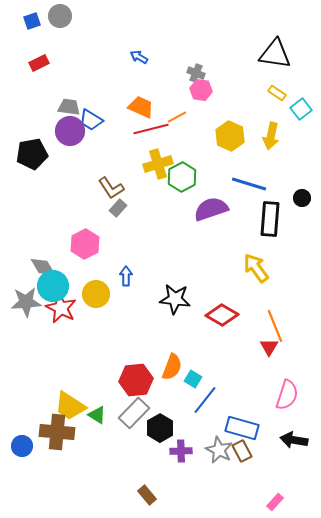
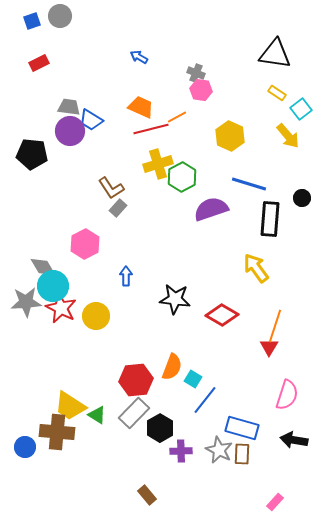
yellow arrow at (271, 136): moved 17 px right; rotated 52 degrees counterclockwise
black pentagon at (32, 154): rotated 16 degrees clockwise
yellow circle at (96, 294): moved 22 px down
orange line at (275, 326): rotated 40 degrees clockwise
blue circle at (22, 446): moved 3 px right, 1 px down
brown rectangle at (242, 451): moved 3 px down; rotated 30 degrees clockwise
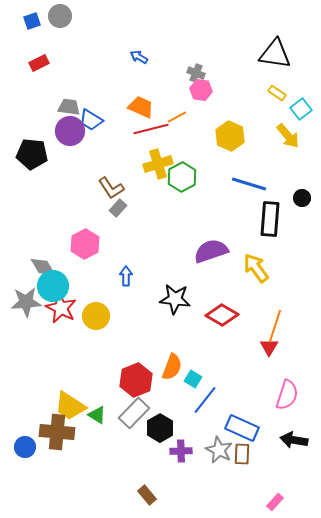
purple semicircle at (211, 209): moved 42 px down
red hexagon at (136, 380): rotated 16 degrees counterclockwise
blue rectangle at (242, 428): rotated 8 degrees clockwise
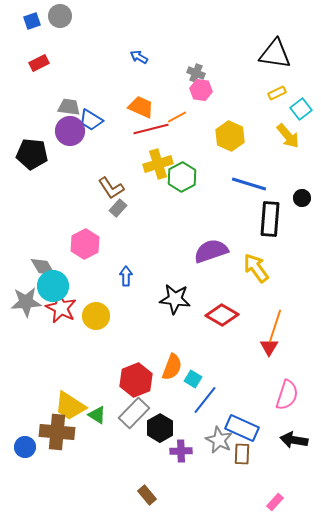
yellow rectangle at (277, 93): rotated 60 degrees counterclockwise
gray star at (219, 450): moved 10 px up
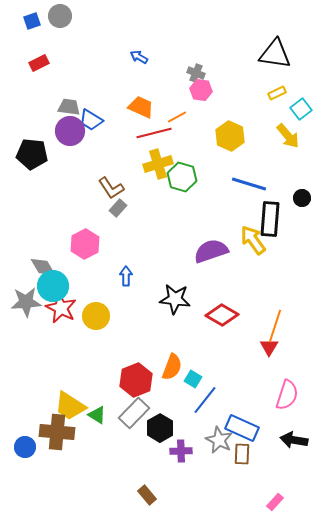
red line at (151, 129): moved 3 px right, 4 px down
green hexagon at (182, 177): rotated 16 degrees counterclockwise
yellow arrow at (256, 268): moved 3 px left, 28 px up
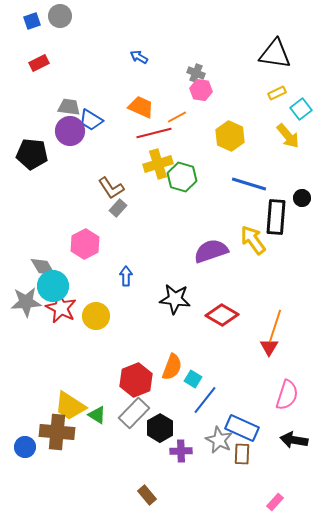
black rectangle at (270, 219): moved 6 px right, 2 px up
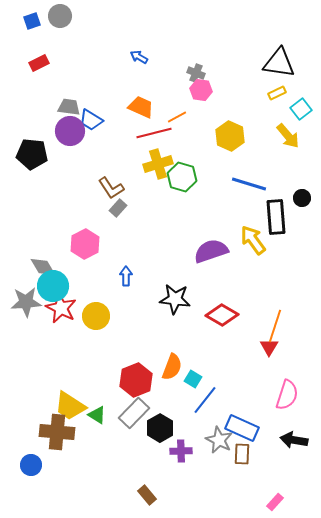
black triangle at (275, 54): moved 4 px right, 9 px down
black rectangle at (276, 217): rotated 8 degrees counterclockwise
blue circle at (25, 447): moved 6 px right, 18 px down
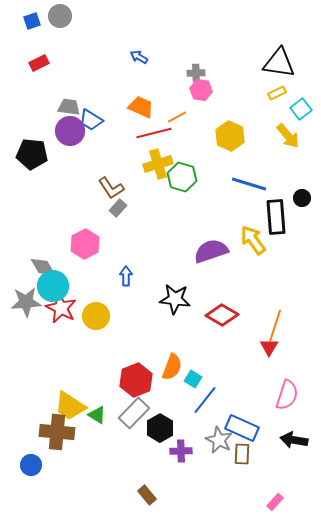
gray cross at (196, 73): rotated 24 degrees counterclockwise
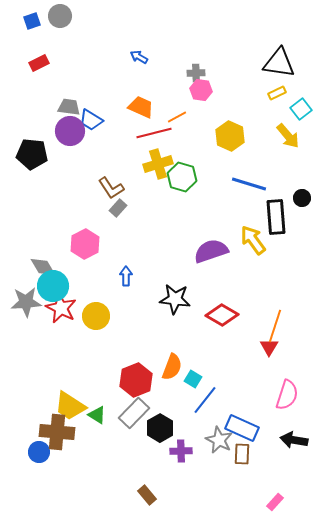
blue circle at (31, 465): moved 8 px right, 13 px up
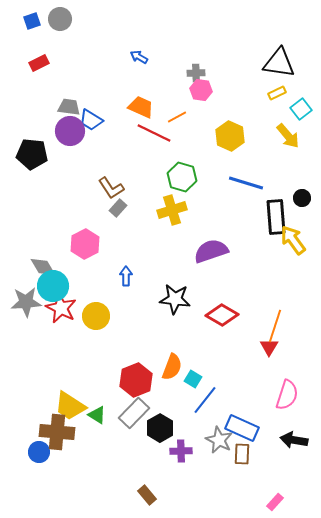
gray circle at (60, 16): moved 3 px down
red line at (154, 133): rotated 40 degrees clockwise
yellow cross at (158, 164): moved 14 px right, 46 px down
blue line at (249, 184): moved 3 px left, 1 px up
yellow arrow at (253, 240): moved 40 px right
